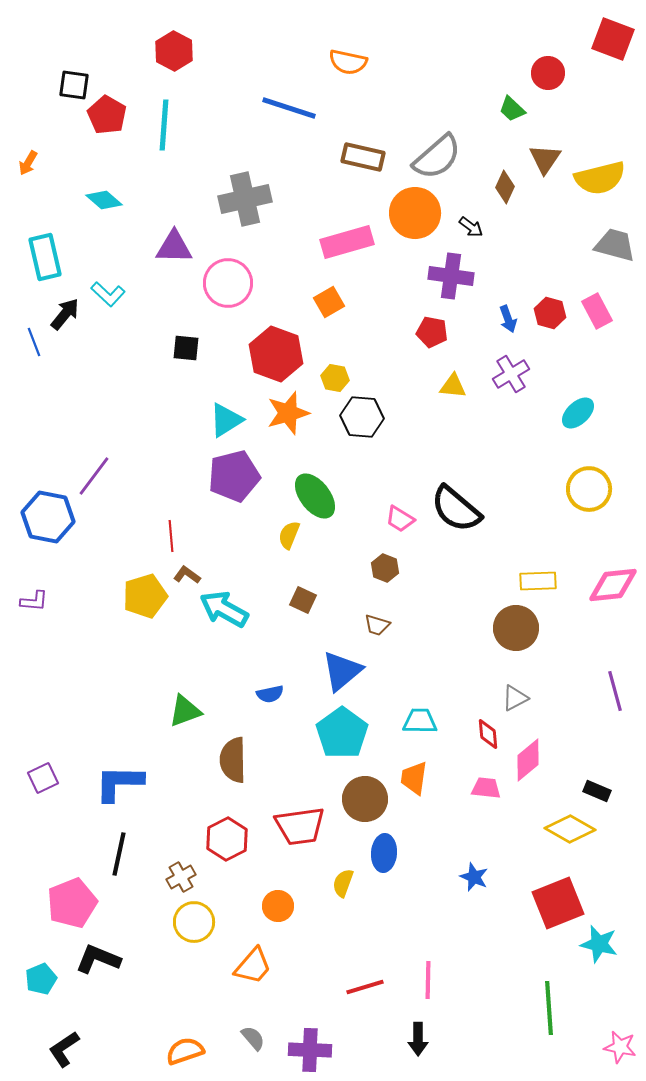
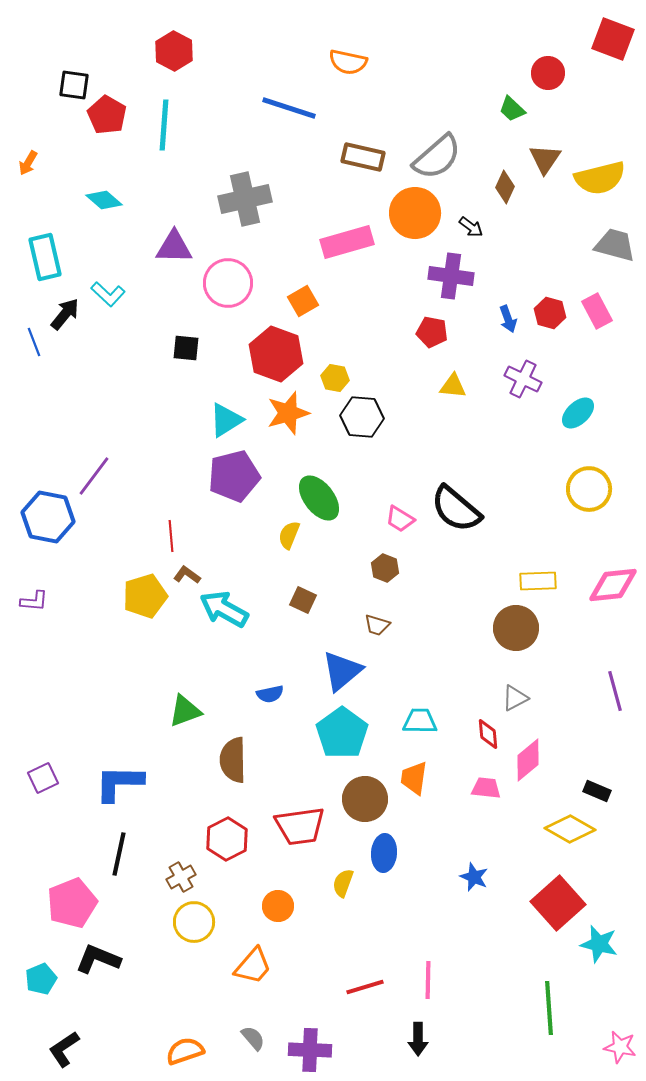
orange square at (329, 302): moved 26 px left, 1 px up
purple cross at (511, 374): moved 12 px right, 5 px down; rotated 33 degrees counterclockwise
green ellipse at (315, 496): moved 4 px right, 2 px down
red square at (558, 903): rotated 20 degrees counterclockwise
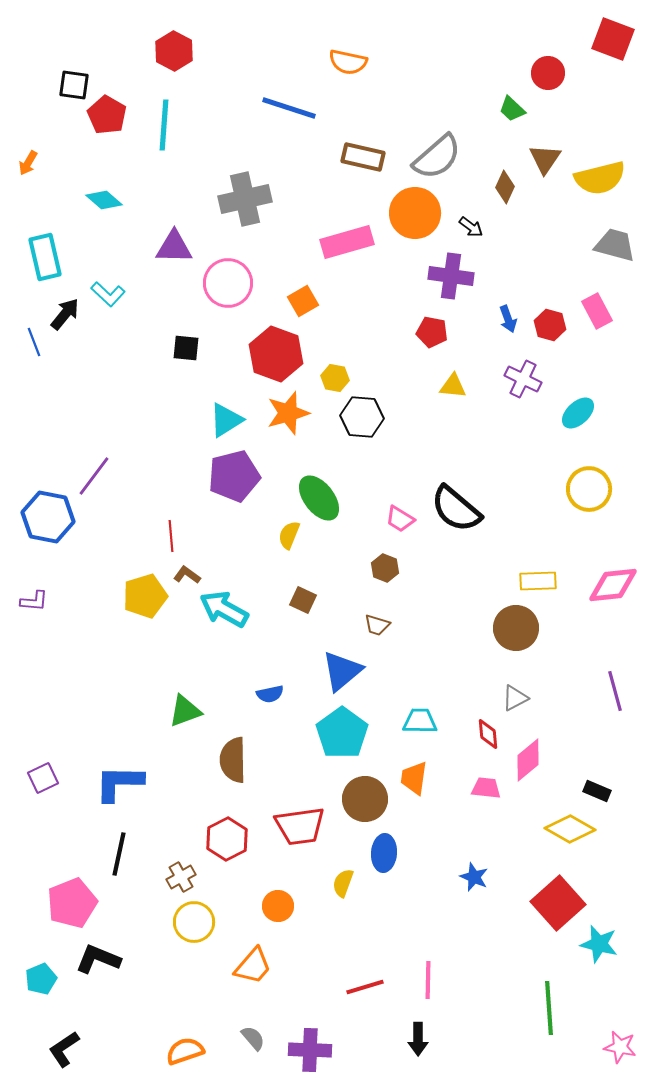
red hexagon at (550, 313): moved 12 px down
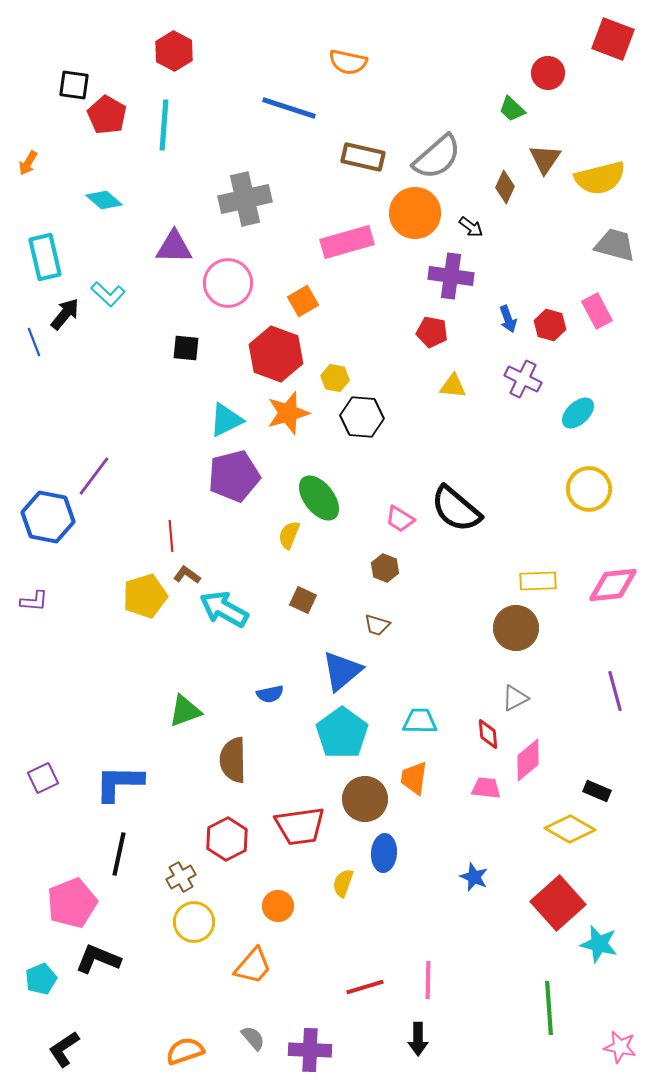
cyan triangle at (226, 420): rotated 6 degrees clockwise
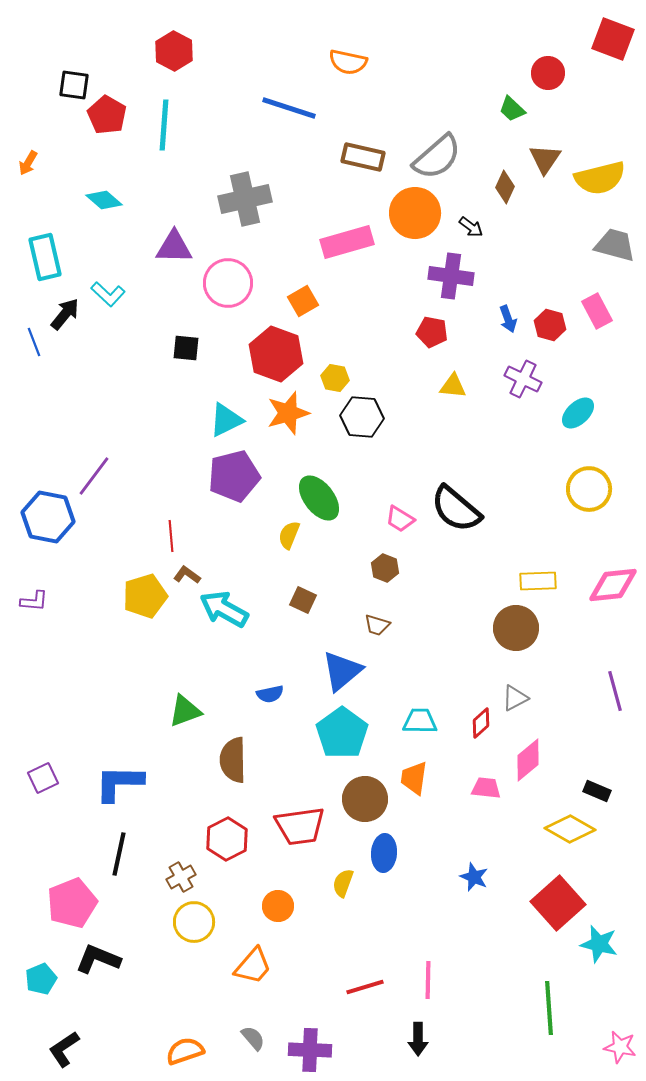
red diamond at (488, 734): moved 7 px left, 11 px up; rotated 52 degrees clockwise
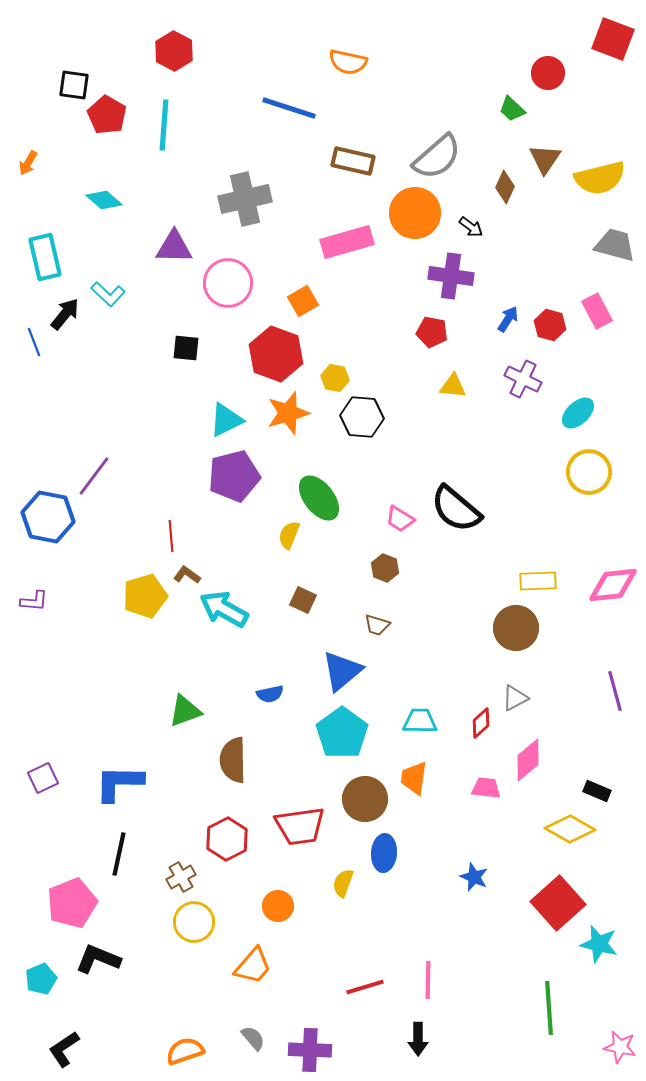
brown rectangle at (363, 157): moved 10 px left, 4 px down
blue arrow at (508, 319): rotated 128 degrees counterclockwise
yellow circle at (589, 489): moved 17 px up
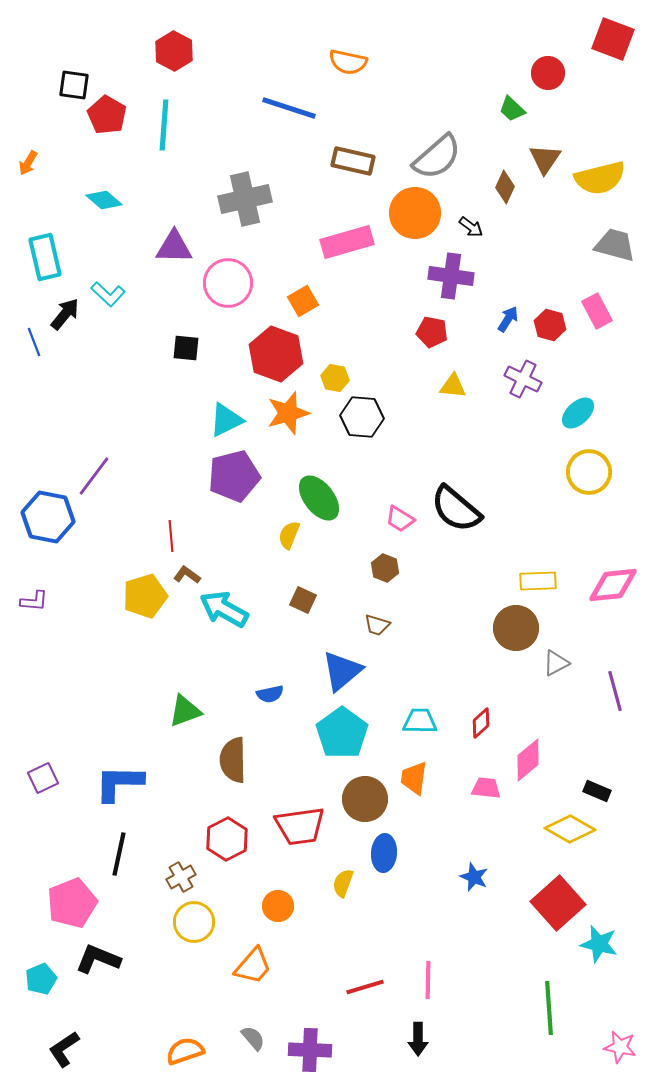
gray triangle at (515, 698): moved 41 px right, 35 px up
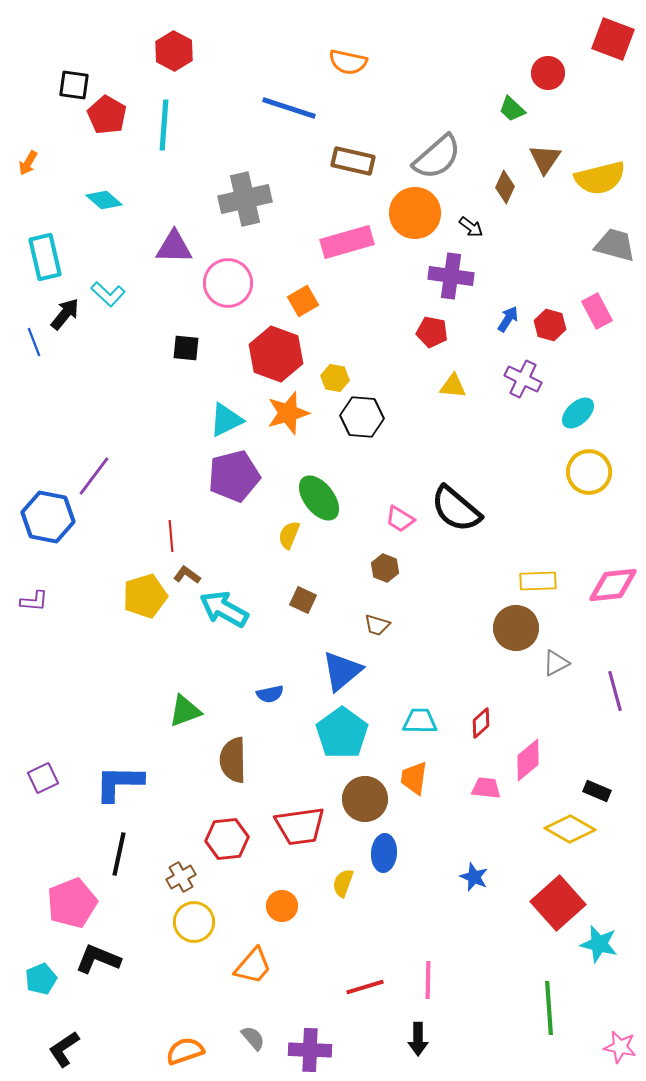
red hexagon at (227, 839): rotated 21 degrees clockwise
orange circle at (278, 906): moved 4 px right
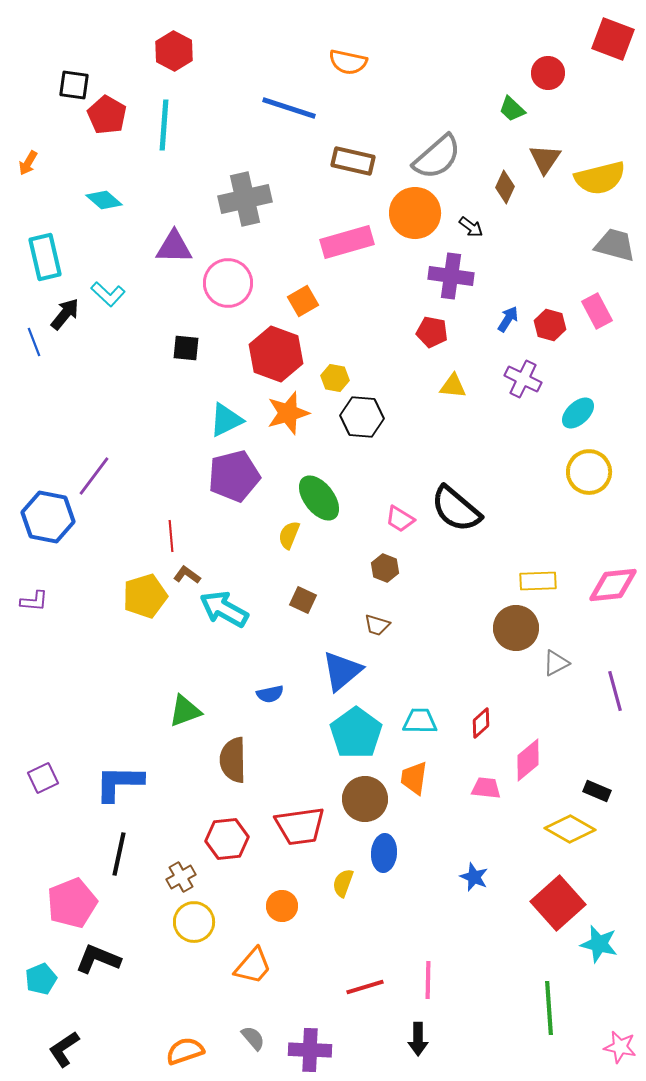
cyan pentagon at (342, 733): moved 14 px right
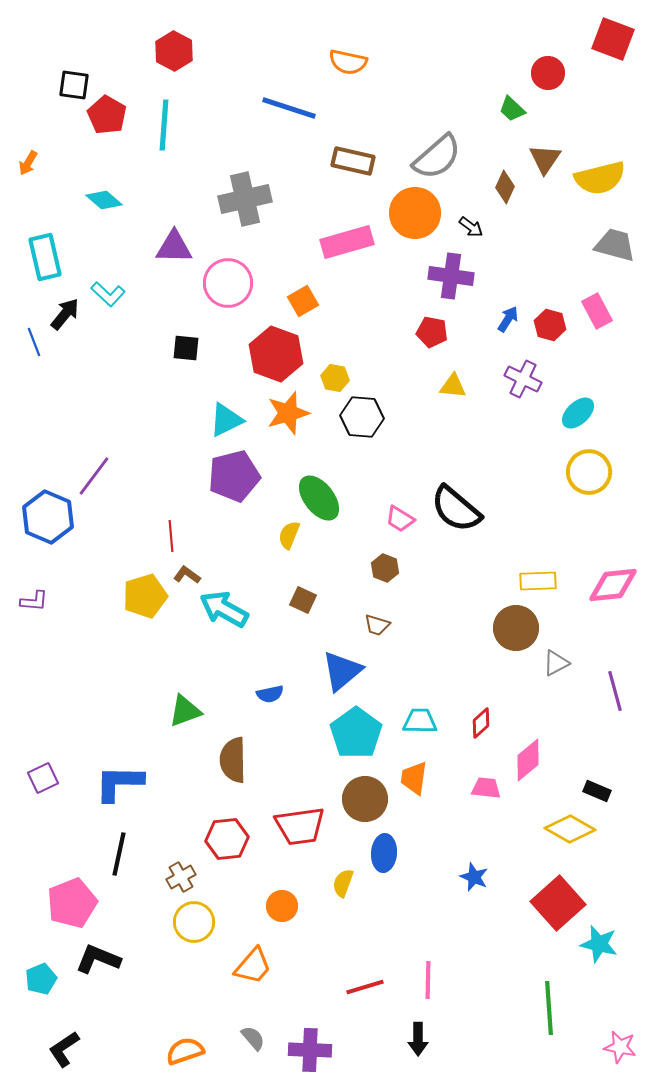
blue hexagon at (48, 517): rotated 12 degrees clockwise
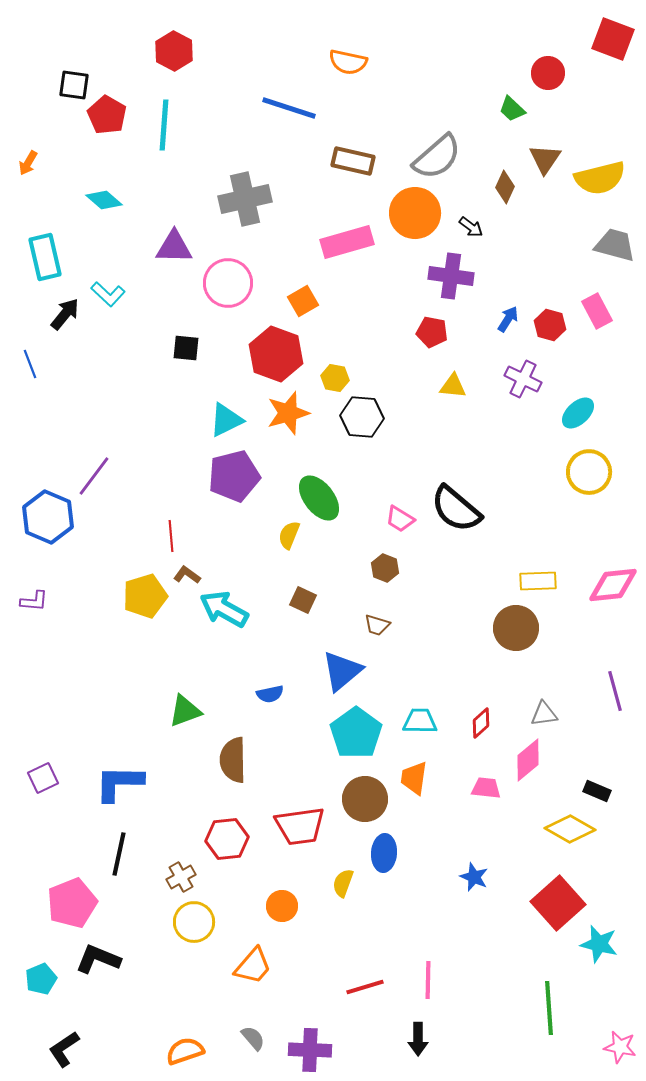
blue line at (34, 342): moved 4 px left, 22 px down
gray triangle at (556, 663): moved 12 px left, 51 px down; rotated 20 degrees clockwise
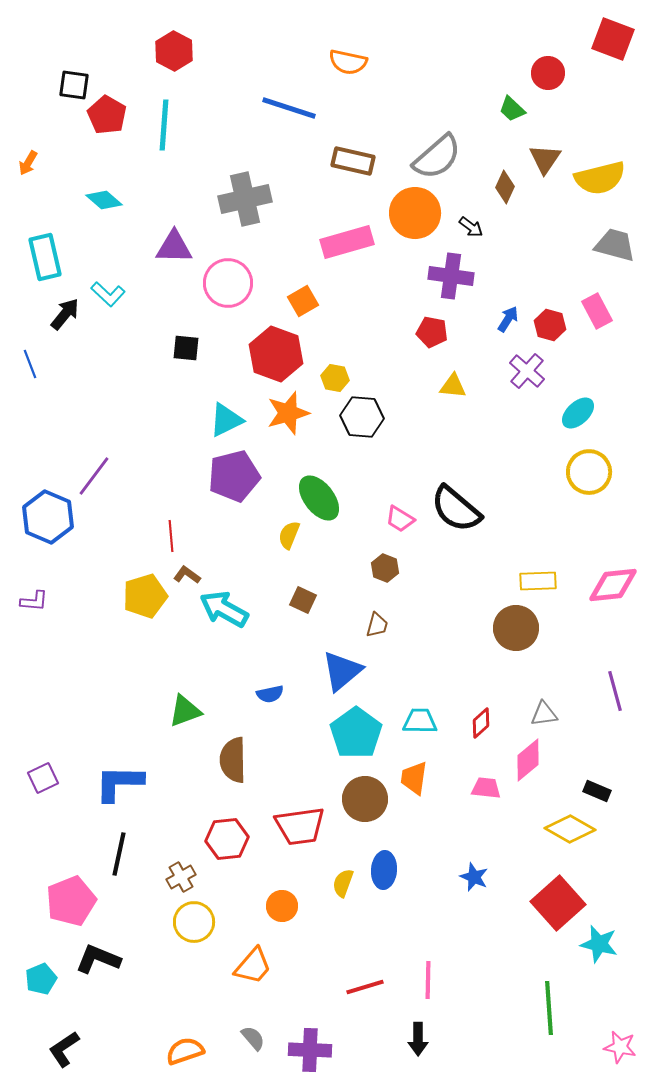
purple cross at (523, 379): moved 4 px right, 8 px up; rotated 15 degrees clockwise
brown trapezoid at (377, 625): rotated 92 degrees counterclockwise
blue ellipse at (384, 853): moved 17 px down
pink pentagon at (72, 903): moved 1 px left, 2 px up
